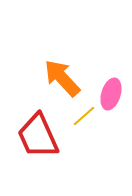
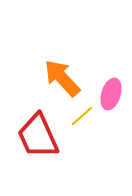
yellow line: moved 2 px left
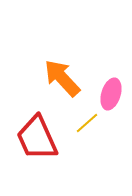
yellow line: moved 5 px right, 7 px down
red trapezoid: moved 1 px left, 2 px down
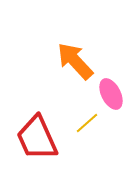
orange arrow: moved 13 px right, 17 px up
pink ellipse: rotated 44 degrees counterclockwise
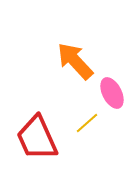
pink ellipse: moved 1 px right, 1 px up
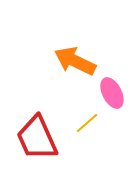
orange arrow: rotated 21 degrees counterclockwise
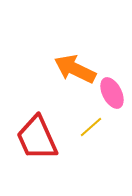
orange arrow: moved 8 px down
yellow line: moved 4 px right, 4 px down
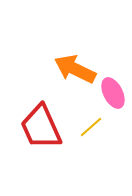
pink ellipse: moved 1 px right
red trapezoid: moved 4 px right, 11 px up
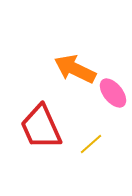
pink ellipse: rotated 12 degrees counterclockwise
yellow line: moved 17 px down
